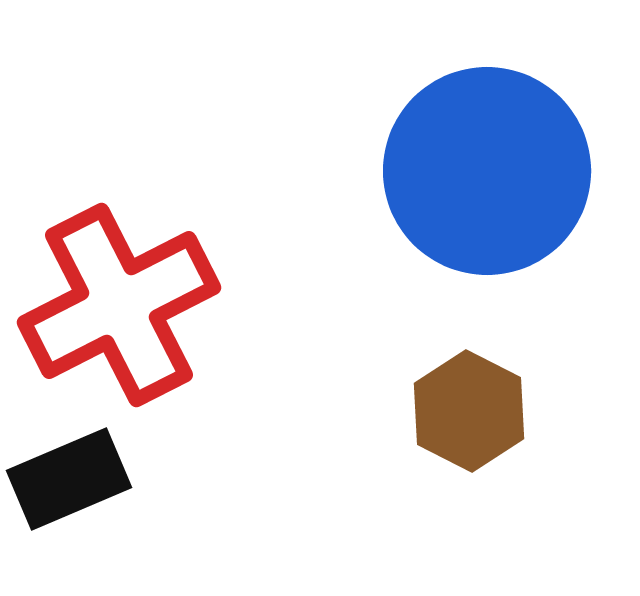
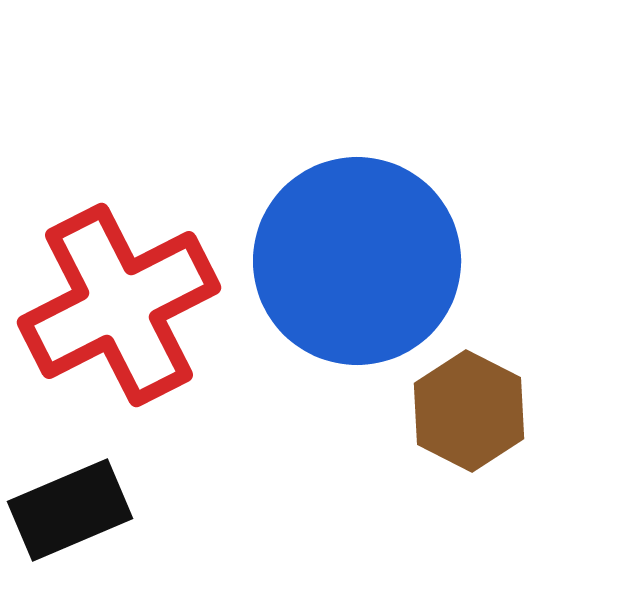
blue circle: moved 130 px left, 90 px down
black rectangle: moved 1 px right, 31 px down
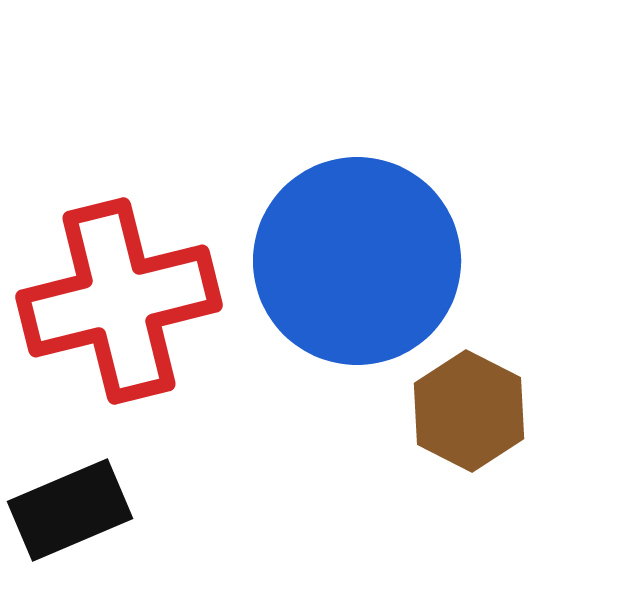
red cross: moved 4 px up; rotated 13 degrees clockwise
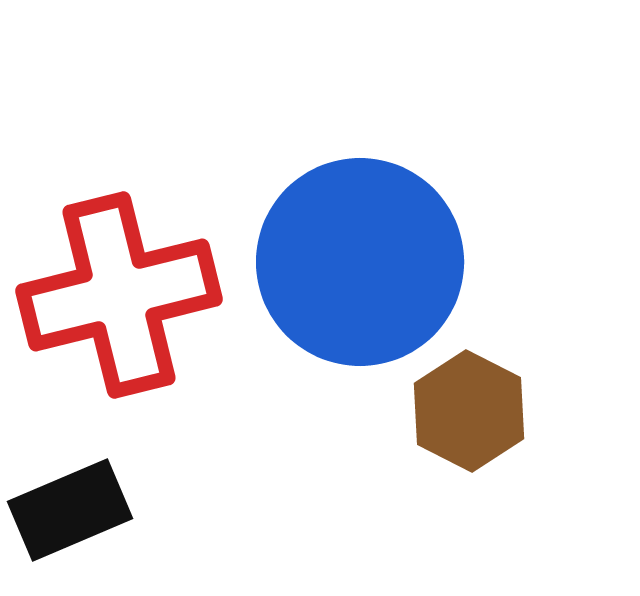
blue circle: moved 3 px right, 1 px down
red cross: moved 6 px up
